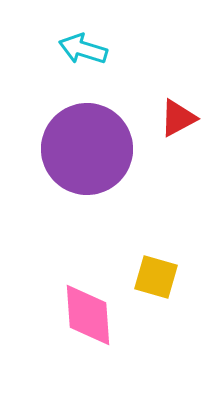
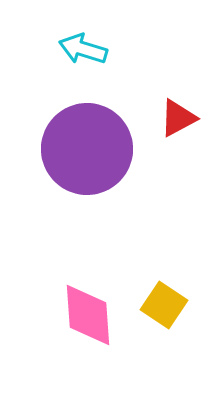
yellow square: moved 8 px right, 28 px down; rotated 18 degrees clockwise
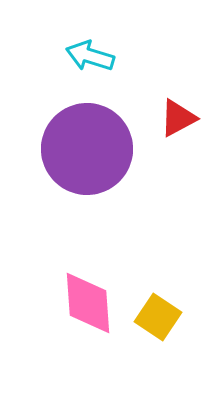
cyan arrow: moved 7 px right, 7 px down
yellow square: moved 6 px left, 12 px down
pink diamond: moved 12 px up
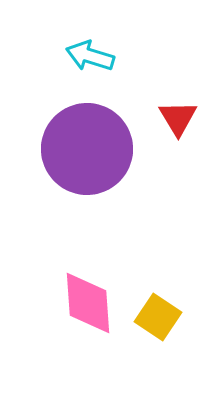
red triangle: rotated 33 degrees counterclockwise
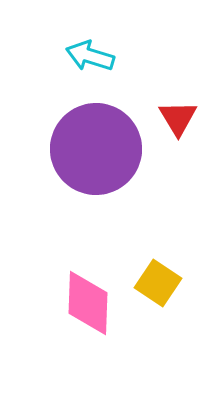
purple circle: moved 9 px right
pink diamond: rotated 6 degrees clockwise
yellow square: moved 34 px up
